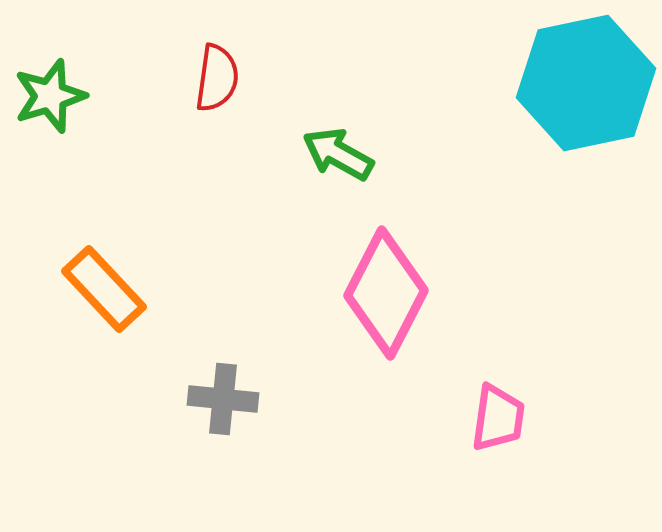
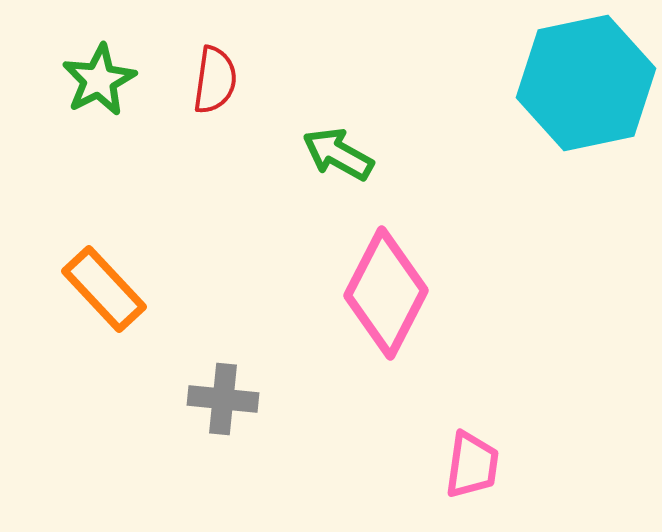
red semicircle: moved 2 px left, 2 px down
green star: moved 49 px right, 16 px up; rotated 10 degrees counterclockwise
pink trapezoid: moved 26 px left, 47 px down
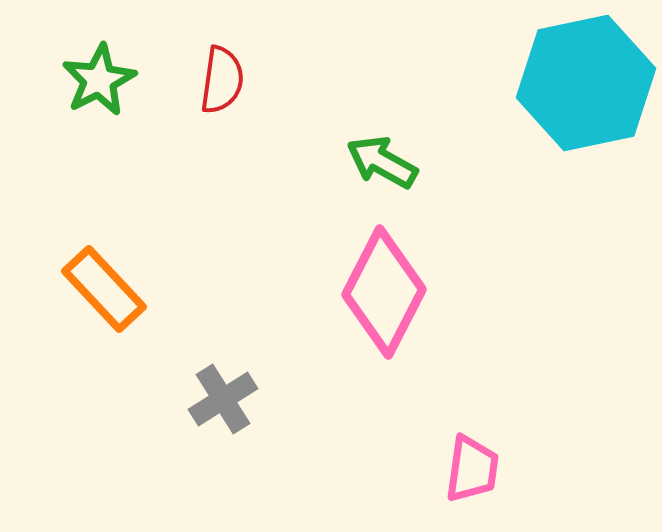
red semicircle: moved 7 px right
green arrow: moved 44 px right, 8 px down
pink diamond: moved 2 px left, 1 px up
gray cross: rotated 38 degrees counterclockwise
pink trapezoid: moved 4 px down
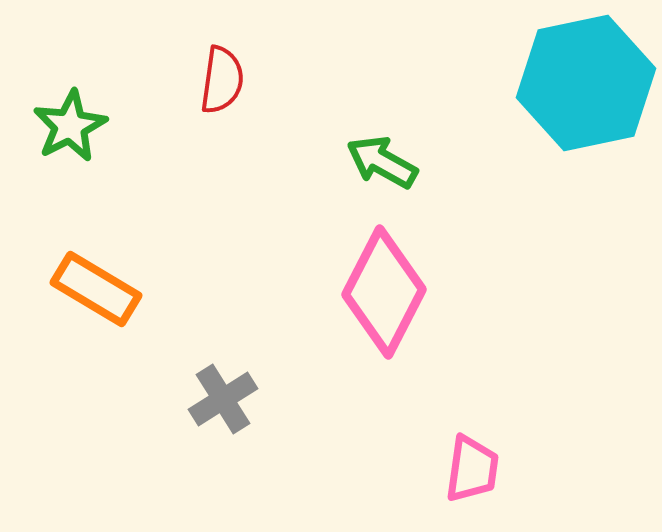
green star: moved 29 px left, 46 px down
orange rectangle: moved 8 px left; rotated 16 degrees counterclockwise
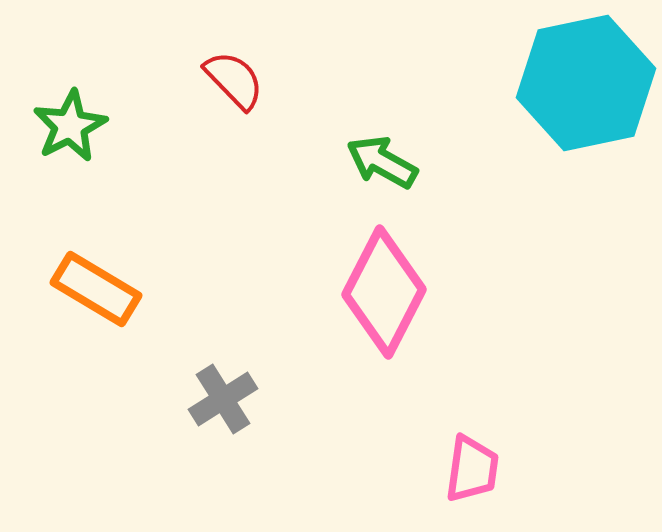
red semicircle: moved 12 px right; rotated 52 degrees counterclockwise
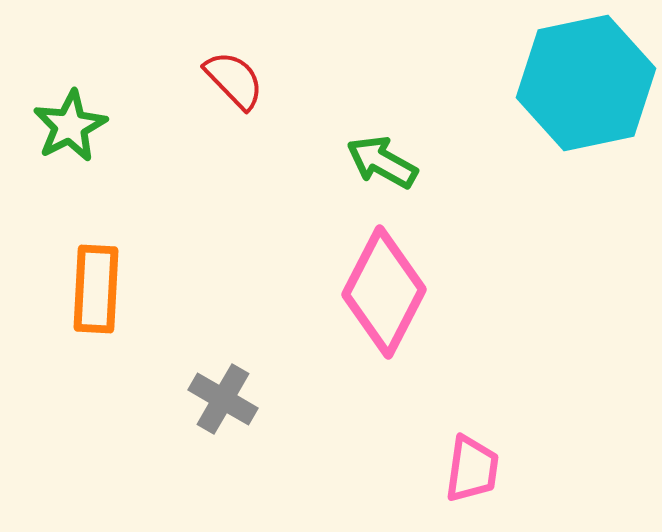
orange rectangle: rotated 62 degrees clockwise
gray cross: rotated 28 degrees counterclockwise
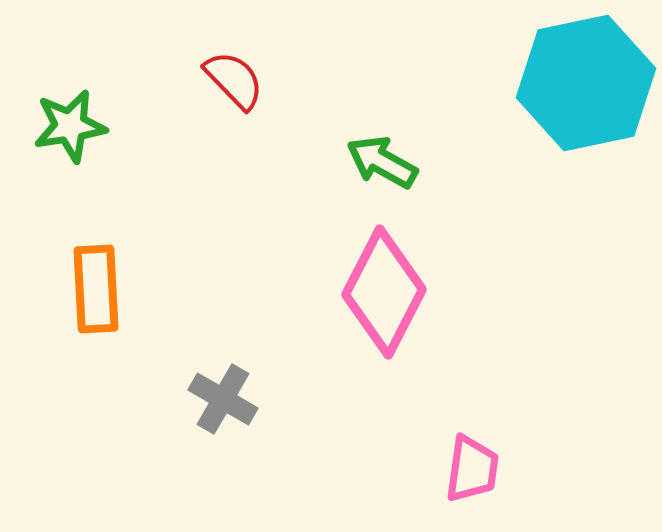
green star: rotated 18 degrees clockwise
orange rectangle: rotated 6 degrees counterclockwise
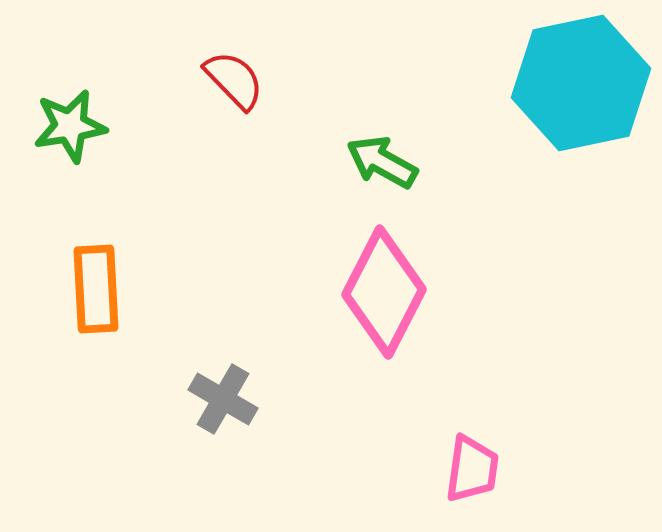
cyan hexagon: moved 5 px left
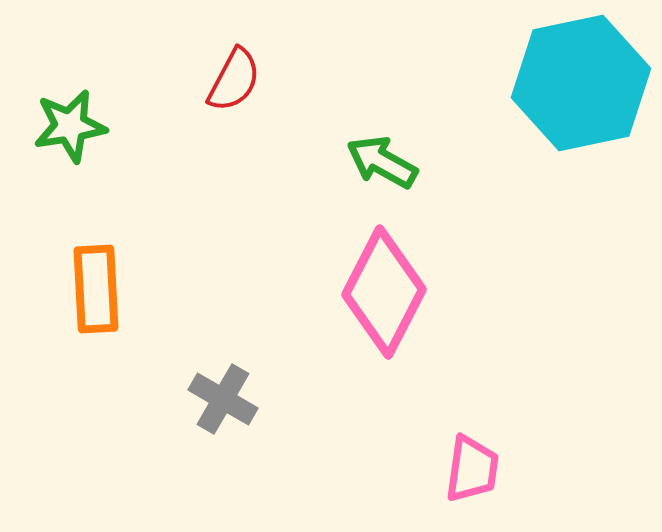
red semicircle: rotated 72 degrees clockwise
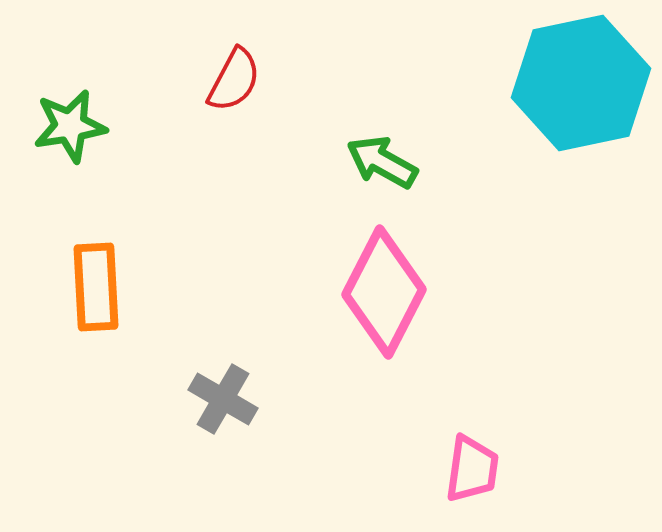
orange rectangle: moved 2 px up
